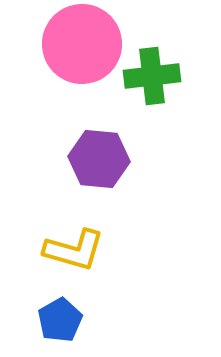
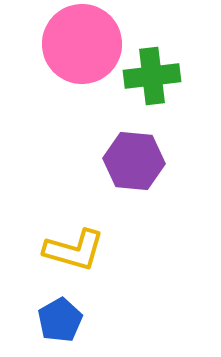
purple hexagon: moved 35 px right, 2 px down
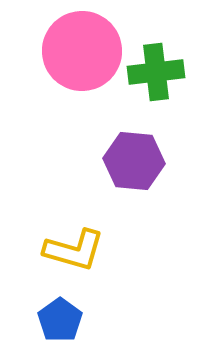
pink circle: moved 7 px down
green cross: moved 4 px right, 4 px up
blue pentagon: rotated 6 degrees counterclockwise
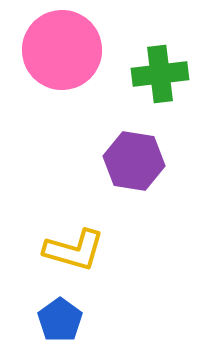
pink circle: moved 20 px left, 1 px up
green cross: moved 4 px right, 2 px down
purple hexagon: rotated 4 degrees clockwise
